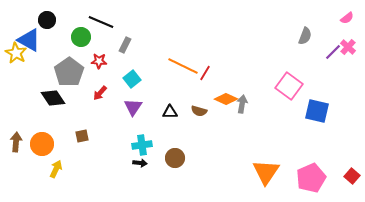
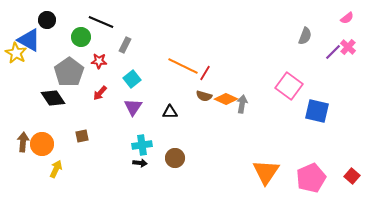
brown semicircle: moved 5 px right, 15 px up
brown arrow: moved 7 px right
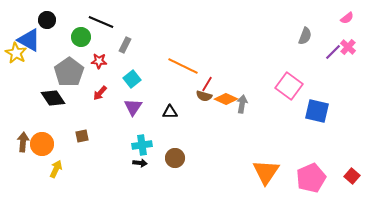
red line: moved 2 px right, 11 px down
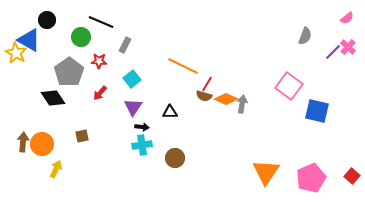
black arrow: moved 2 px right, 36 px up
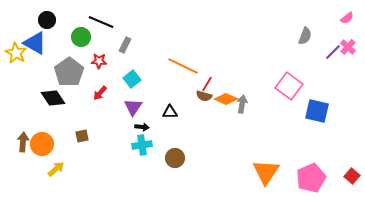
blue triangle: moved 6 px right, 3 px down
yellow arrow: rotated 24 degrees clockwise
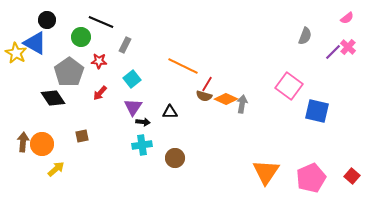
black arrow: moved 1 px right, 5 px up
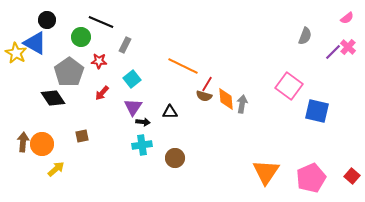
red arrow: moved 2 px right
orange diamond: rotated 60 degrees clockwise
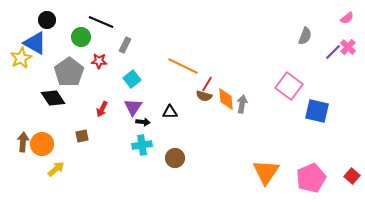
yellow star: moved 5 px right, 5 px down; rotated 15 degrees clockwise
red arrow: moved 16 px down; rotated 14 degrees counterclockwise
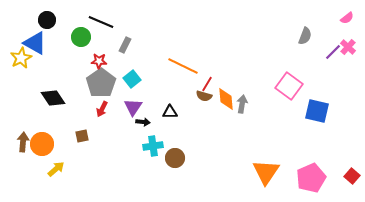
gray pentagon: moved 32 px right, 11 px down
cyan cross: moved 11 px right, 1 px down
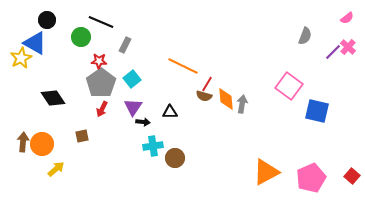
orange triangle: rotated 28 degrees clockwise
